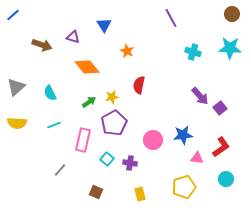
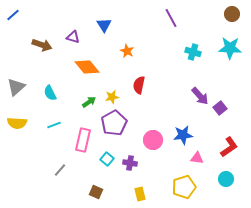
red L-shape: moved 8 px right
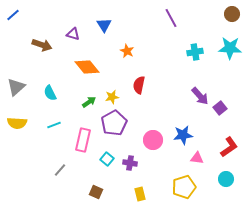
purple triangle: moved 3 px up
cyan cross: moved 2 px right; rotated 28 degrees counterclockwise
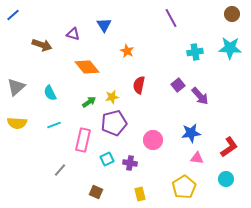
purple square: moved 42 px left, 23 px up
purple pentagon: rotated 15 degrees clockwise
blue star: moved 8 px right, 2 px up
cyan square: rotated 24 degrees clockwise
yellow pentagon: rotated 15 degrees counterclockwise
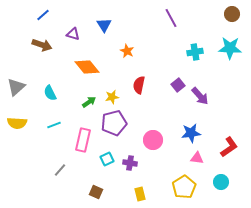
blue line: moved 30 px right
cyan circle: moved 5 px left, 3 px down
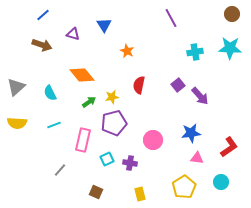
orange diamond: moved 5 px left, 8 px down
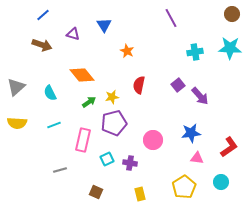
gray line: rotated 32 degrees clockwise
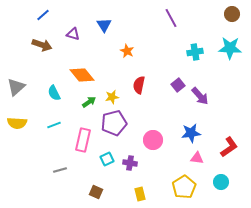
cyan semicircle: moved 4 px right
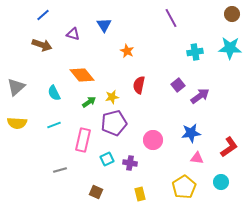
purple arrow: rotated 84 degrees counterclockwise
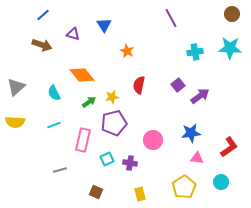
yellow semicircle: moved 2 px left, 1 px up
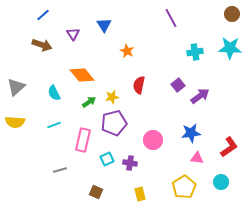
purple triangle: rotated 40 degrees clockwise
